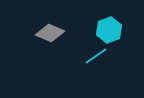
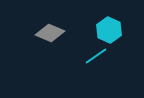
cyan hexagon: rotated 15 degrees counterclockwise
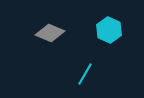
cyan line: moved 11 px left, 18 px down; rotated 25 degrees counterclockwise
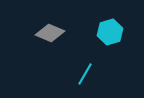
cyan hexagon: moved 1 px right, 2 px down; rotated 20 degrees clockwise
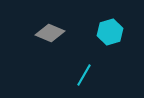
cyan line: moved 1 px left, 1 px down
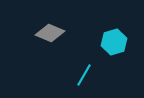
cyan hexagon: moved 4 px right, 10 px down
